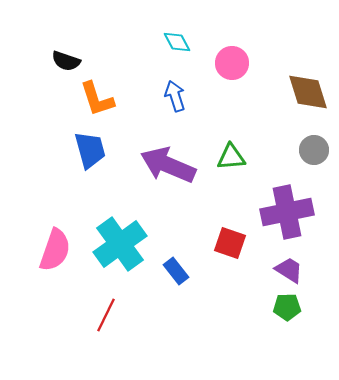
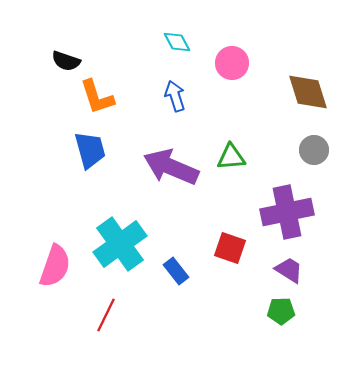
orange L-shape: moved 2 px up
purple arrow: moved 3 px right, 2 px down
red square: moved 5 px down
pink semicircle: moved 16 px down
green pentagon: moved 6 px left, 4 px down
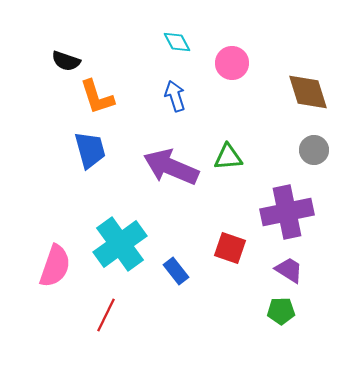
green triangle: moved 3 px left
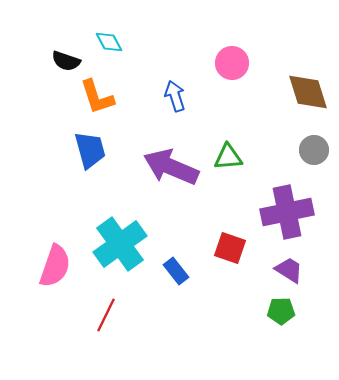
cyan diamond: moved 68 px left
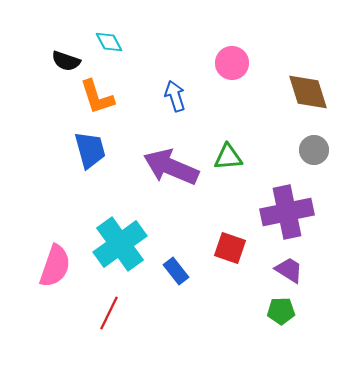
red line: moved 3 px right, 2 px up
